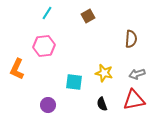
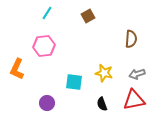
purple circle: moved 1 px left, 2 px up
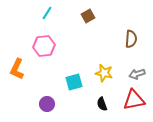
cyan square: rotated 24 degrees counterclockwise
purple circle: moved 1 px down
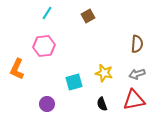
brown semicircle: moved 6 px right, 5 px down
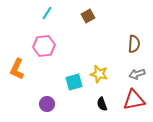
brown semicircle: moved 3 px left
yellow star: moved 5 px left, 1 px down
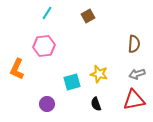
cyan square: moved 2 px left
black semicircle: moved 6 px left
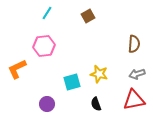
orange L-shape: rotated 40 degrees clockwise
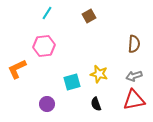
brown square: moved 1 px right
gray arrow: moved 3 px left, 2 px down
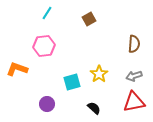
brown square: moved 3 px down
orange L-shape: rotated 45 degrees clockwise
yellow star: rotated 24 degrees clockwise
red triangle: moved 2 px down
black semicircle: moved 2 px left, 4 px down; rotated 152 degrees clockwise
